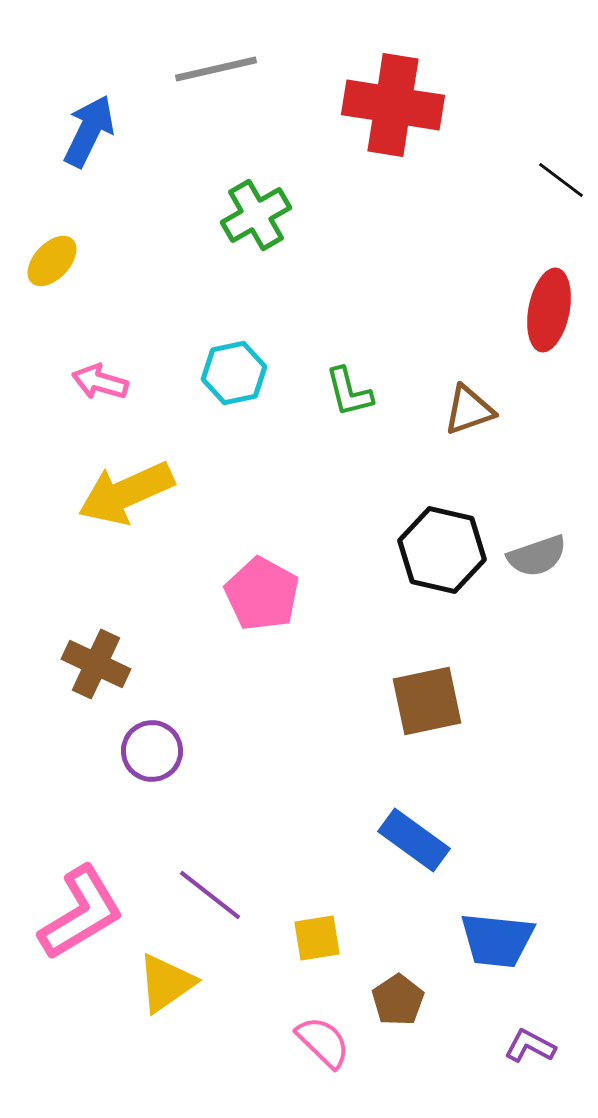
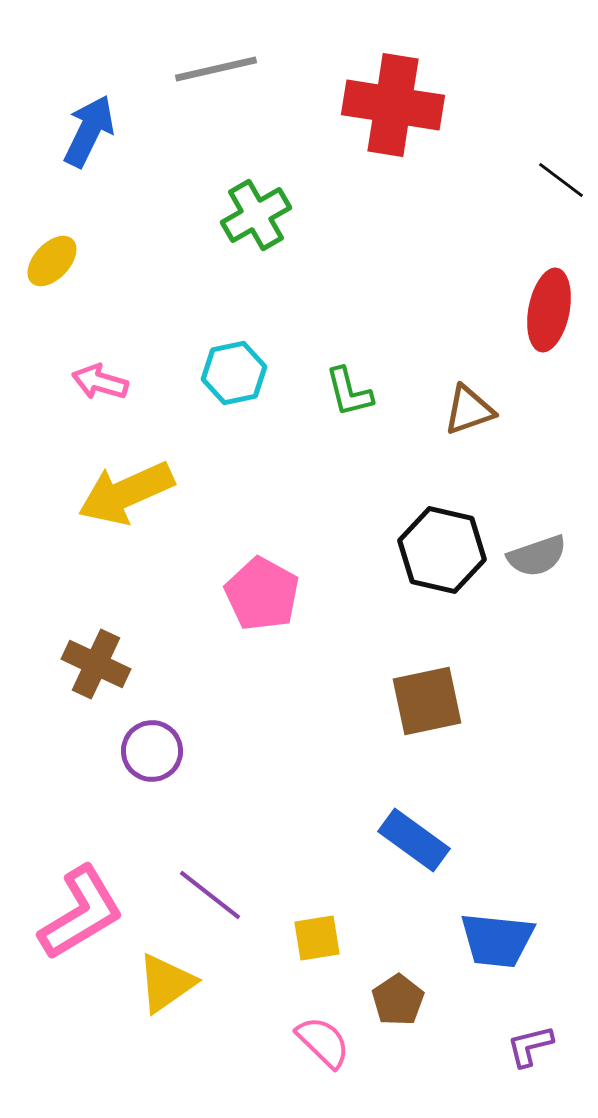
purple L-shape: rotated 42 degrees counterclockwise
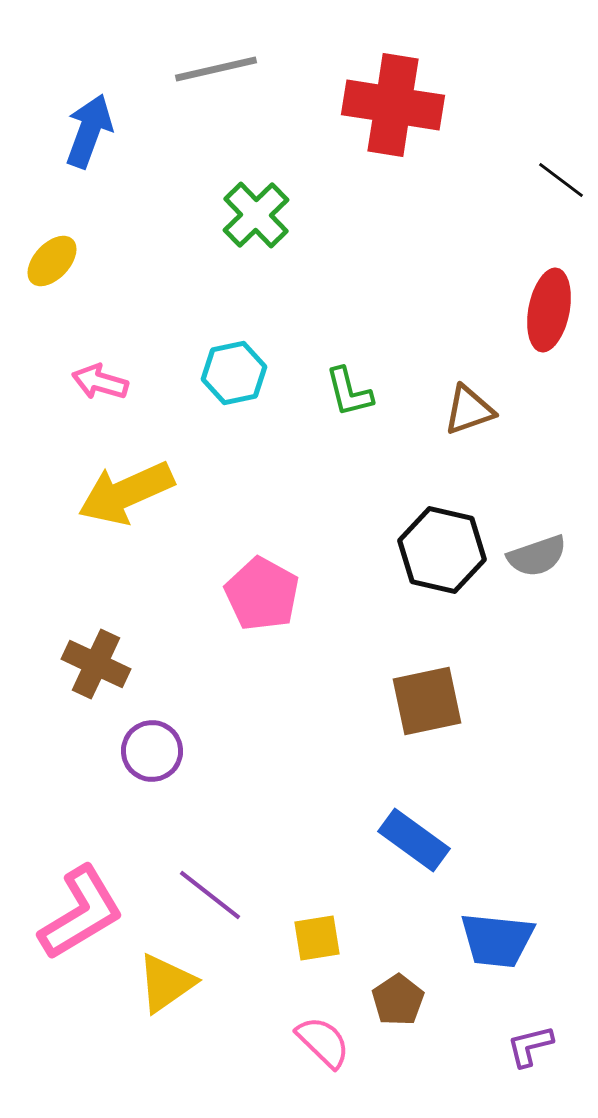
blue arrow: rotated 6 degrees counterclockwise
green cross: rotated 14 degrees counterclockwise
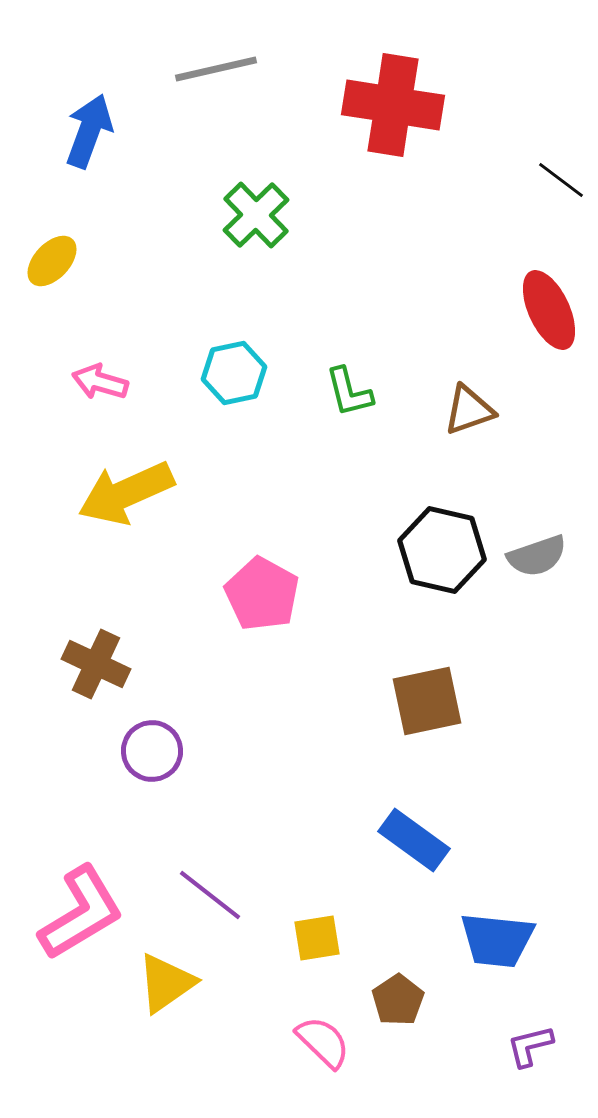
red ellipse: rotated 36 degrees counterclockwise
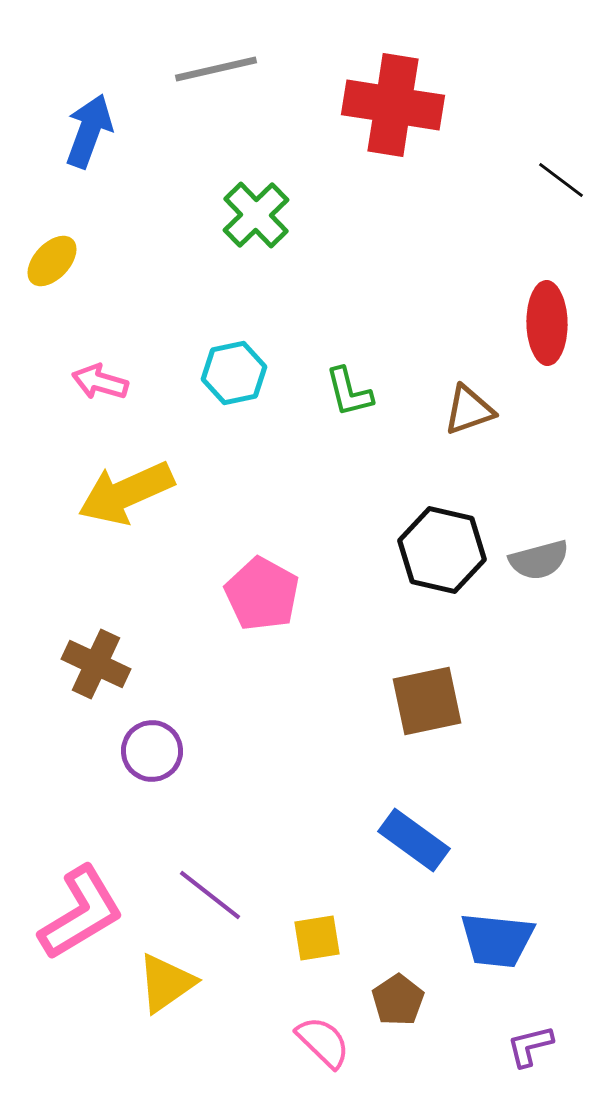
red ellipse: moved 2 px left, 13 px down; rotated 24 degrees clockwise
gray semicircle: moved 2 px right, 4 px down; rotated 4 degrees clockwise
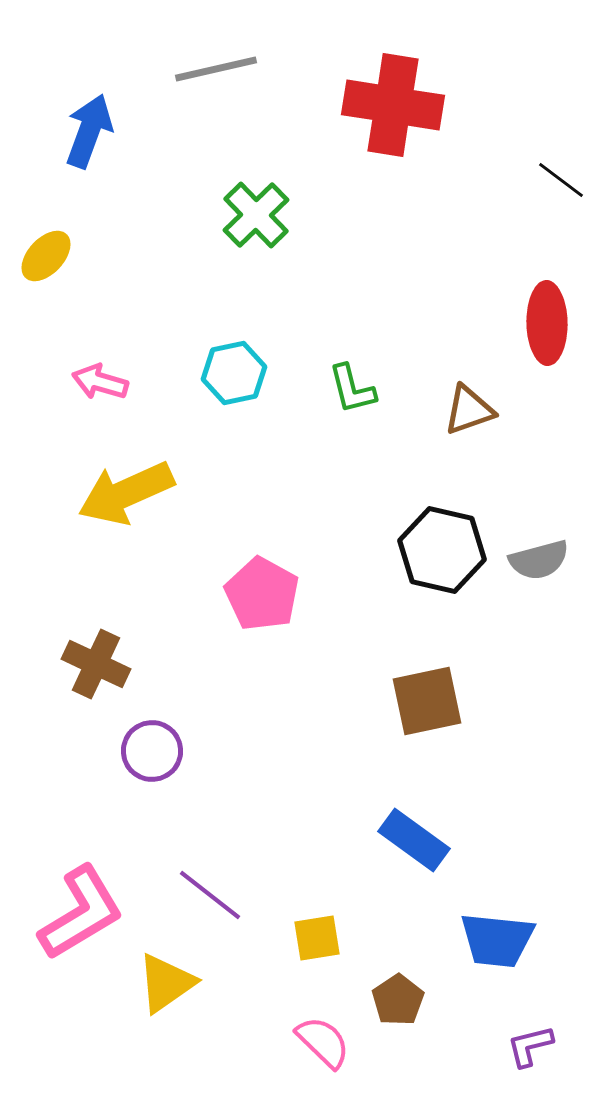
yellow ellipse: moved 6 px left, 5 px up
green L-shape: moved 3 px right, 3 px up
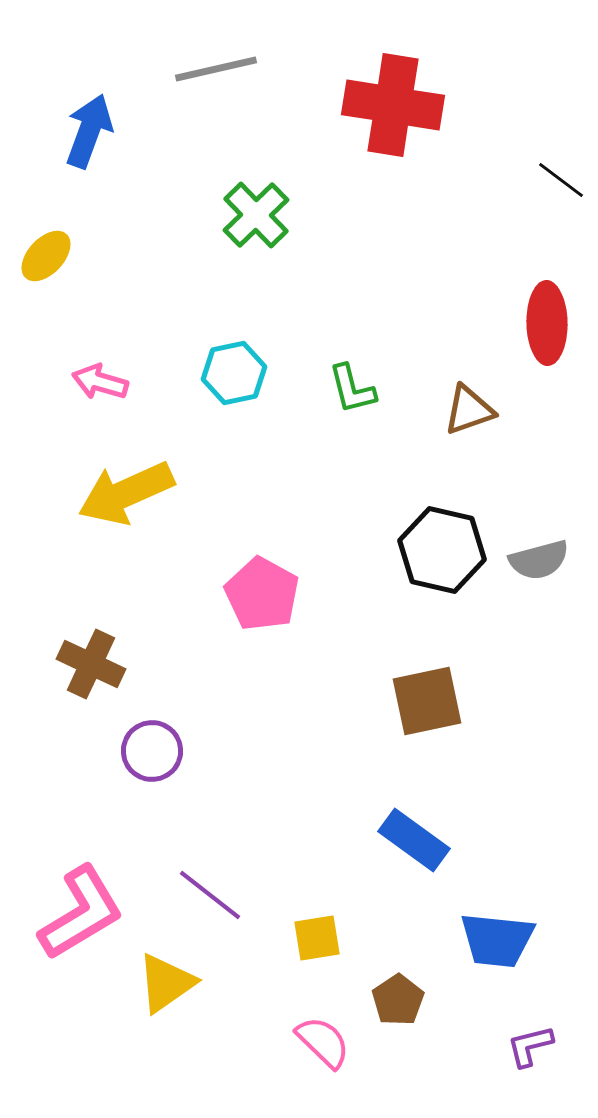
brown cross: moved 5 px left
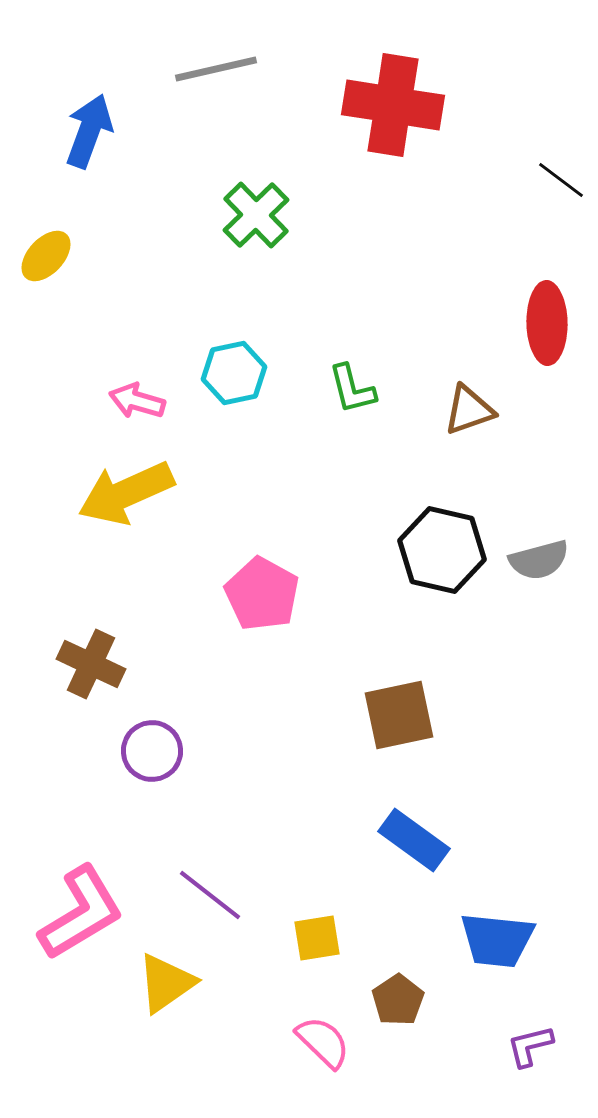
pink arrow: moved 37 px right, 19 px down
brown square: moved 28 px left, 14 px down
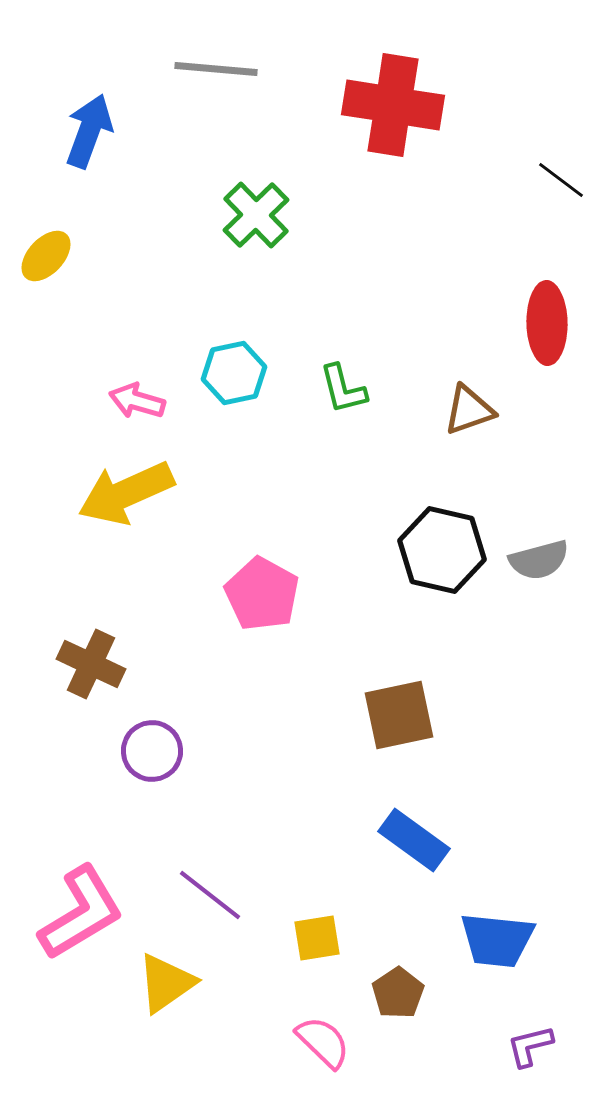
gray line: rotated 18 degrees clockwise
green L-shape: moved 9 px left
brown pentagon: moved 7 px up
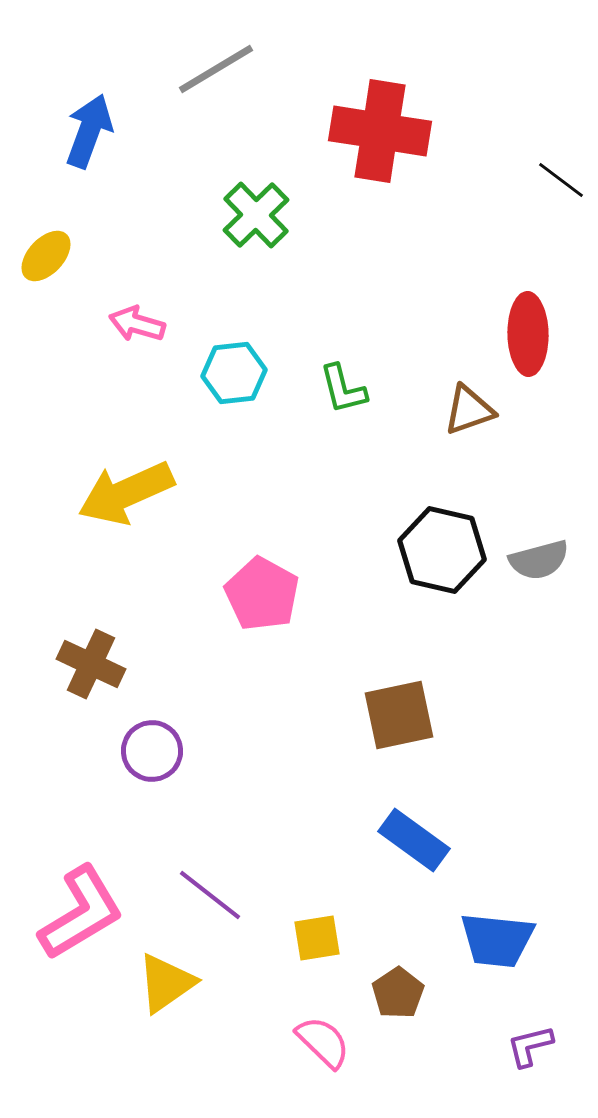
gray line: rotated 36 degrees counterclockwise
red cross: moved 13 px left, 26 px down
red ellipse: moved 19 px left, 11 px down
cyan hexagon: rotated 6 degrees clockwise
pink arrow: moved 77 px up
